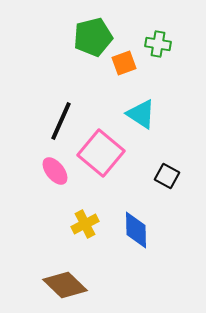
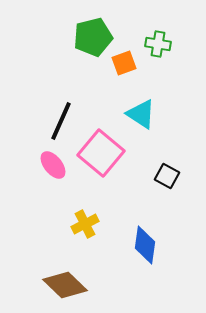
pink ellipse: moved 2 px left, 6 px up
blue diamond: moved 9 px right, 15 px down; rotated 9 degrees clockwise
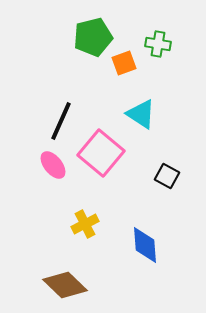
blue diamond: rotated 12 degrees counterclockwise
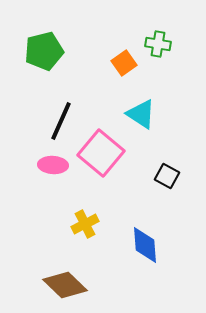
green pentagon: moved 49 px left, 14 px down
orange square: rotated 15 degrees counterclockwise
pink ellipse: rotated 48 degrees counterclockwise
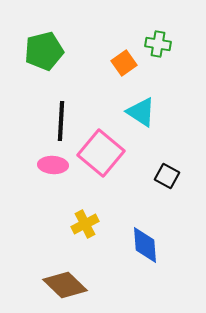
cyan triangle: moved 2 px up
black line: rotated 21 degrees counterclockwise
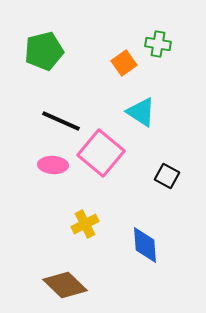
black line: rotated 69 degrees counterclockwise
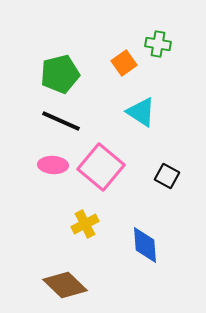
green pentagon: moved 16 px right, 23 px down
pink square: moved 14 px down
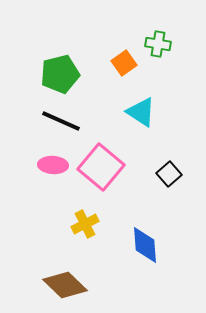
black square: moved 2 px right, 2 px up; rotated 20 degrees clockwise
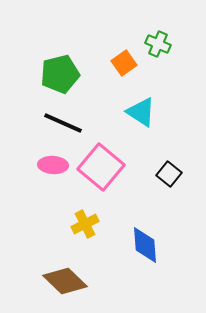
green cross: rotated 15 degrees clockwise
black line: moved 2 px right, 2 px down
black square: rotated 10 degrees counterclockwise
brown diamond: moved 4 px up
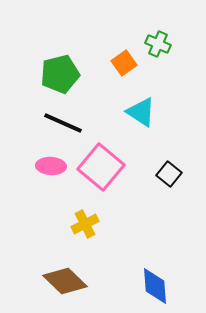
pink ellipse: moved 2 px left, 1 px down
blue diamond: moved 10 px right, 41 px down
